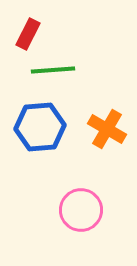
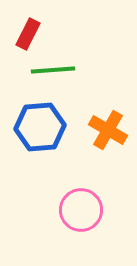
orange cross: moved 1 px right, 1 px down
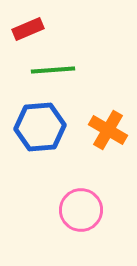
red rectangle: moved 5 px up; rotated 40 degrees clockwise
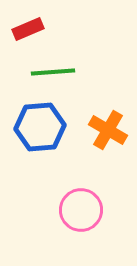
green line: moved 2 px down
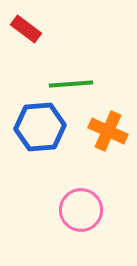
red rectangle: moved 2 px left; rotated 60 degrees clockwise
green line: moved 18 px right, 12 px down
orange cross: moved 1 px down; rotated 6 degrees counterclockwise
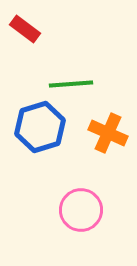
red rectangle: moved 1 px left
blue hexagon: rotated 12 degrees counterclockwise
orange cross: moved 2 px down
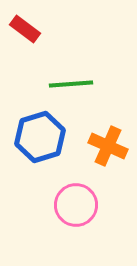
blue hexagon: moved 10 px down
orange cross: moved 13 px down
pink circle: moved 5 px left, 5 px up
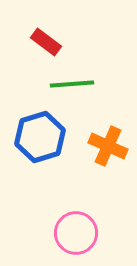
red rectangle: moved 21 px right, 13 px down
green line: moved 1 px right
pink circle: moved 28 px down
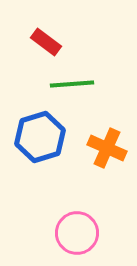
orange cross: moved 1 px left, 2 px down
pink circle: moved 1 px right
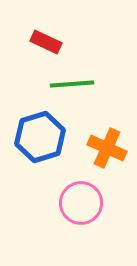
red rectangle: rotated 12 degrees counterclockwise
pink circle: moved 4 px right, 30 px up
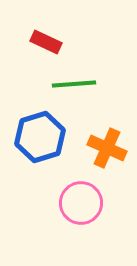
green line: moved 2 px right
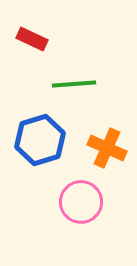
red rectangle: moved 14 px left, 3 px up
blue hexagon: moved 3 px down
pink circle: moved 1 px up
